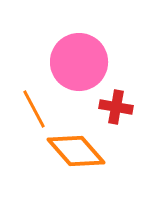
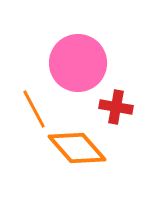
pink circle: moved 1 px left, 1 px down
orange diamond: moved 1 px right, 3 px up
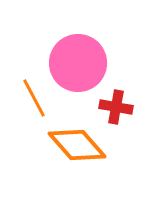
orange line: moved 11 px up
orange diamond: moved 3 px up
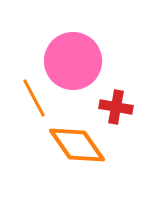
pink circle: moved 5 px left, 2 px up
orange diamond: rotated 6 degrees clockwise
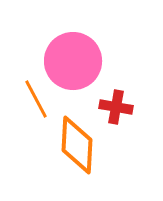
orange line: moved 2 px right, 1 px down
orange diamond: rotated 38 degrees clockwise
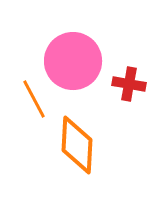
orange line: moved 2 px left
red cross: moved 13 px right, 23 px up
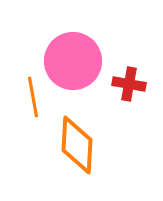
orange line: moved 1 px left, 2 px up; rotated 18 degrees clockwise
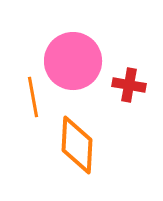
red cross: moved 1 px down
